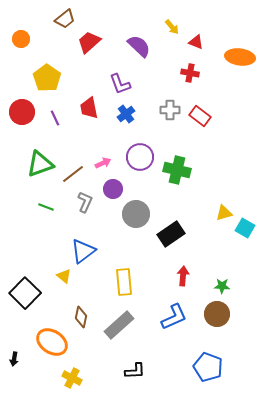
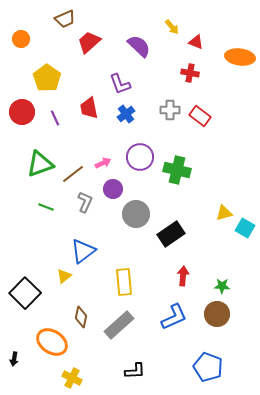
brown trapezoid at (65, 19): rotated 15 degrees clockwise
yellow triangle at (64, 276): rotated 42 degrees clockwise
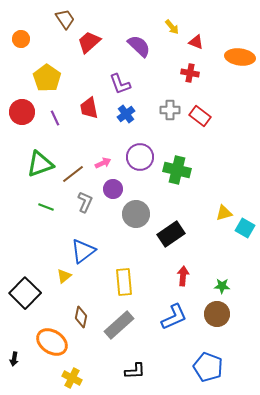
brown trapezoid at (65, 19): rotated 100 degrees counterclockwise
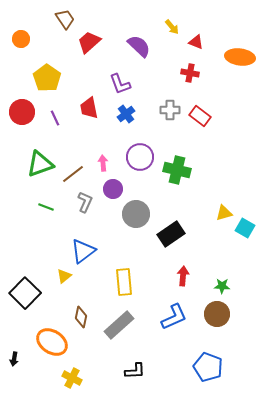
pink arrow at (103, 163): rotated 70 degrees counterclockwise
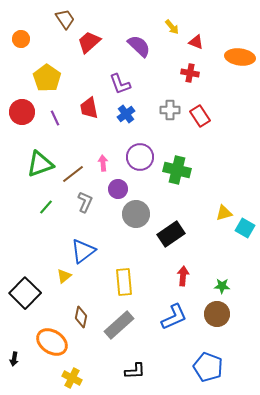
red rectangle at (200, 116): rotated 20 degrees clockwise
purple circle at (113, 189): moved 5 px right
green line at (46, 207): rotated 70 degrees counterclockwise
